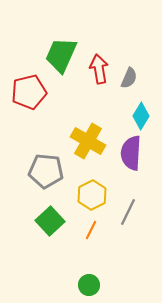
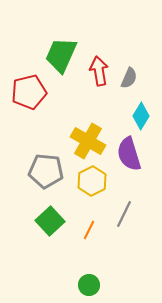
red arrow: moved 2 px down
purple semicircle: moved 2 px left, 1 px down; rotated 20 degrees counterclockwise
yellow hexagon: moved 14 px up
gray line: moved 4 px left, 2 px down
orange line: moved 2 px left
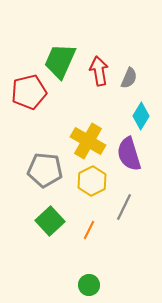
green trapezoid: moved 1 px left, 6 px down
gray pentagon: moved 1 px left, 1 px up
gray line: moved 7 px up
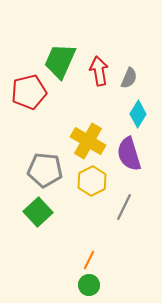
cyan diamond: moved 3 px left, 2 px up
green square: moved 12 px left, 9 px up
orange line: moved 30 px down
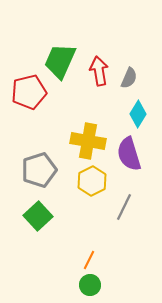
yellow cross: rotated 20 degrees counterclockwise
gray pentagon: moved 6 px left; rotated 24 degrees counterclockwise
green square: moved 4 px down
green circle: moved 1 px right
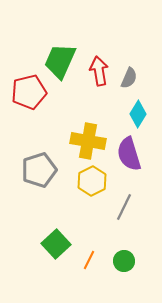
green square: moved 18 px right, 28 px down
green circle: moved 34 px right, 24 px up
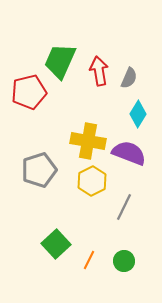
purple semicircle: moved 1 px up; rotated 128 degrees clockwise
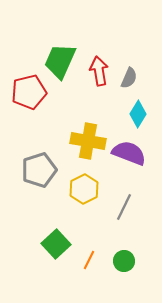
yellow hexagon: moved 8 px left, 8 px down
